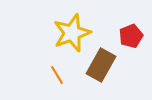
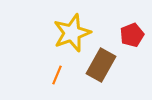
red pentagon: moved 1 px right, 1 px up
orange line: rotated 54 degrees clockwise
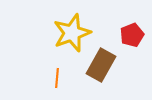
orange line: moved 3 px down; rotated 18 degrees counterclockwise
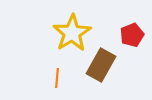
yellow star: rotated 12 degrees counterclockwise
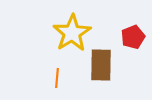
red pentagon: moved 1 px right, 2 px down
brown rectangle: rotated 28 degrees counterclockwise
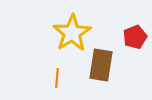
red pentagon: moved 2 px right
brown rectangle: rotated 8 degrees clockwise
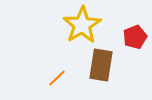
yellow star: moved 10 px right, 8 px up
orange line: rotated 42 degrees clockwise
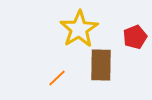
yellow star: moved 3 px left, 4 px down
brown rectangle: rotated 8 degrees counterclockwise
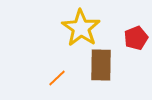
yellow star: moved 2 px right, 1 px up; rotated 6 degrees counterclockwise
red pentagon: moved 1 px right, 1 px down
